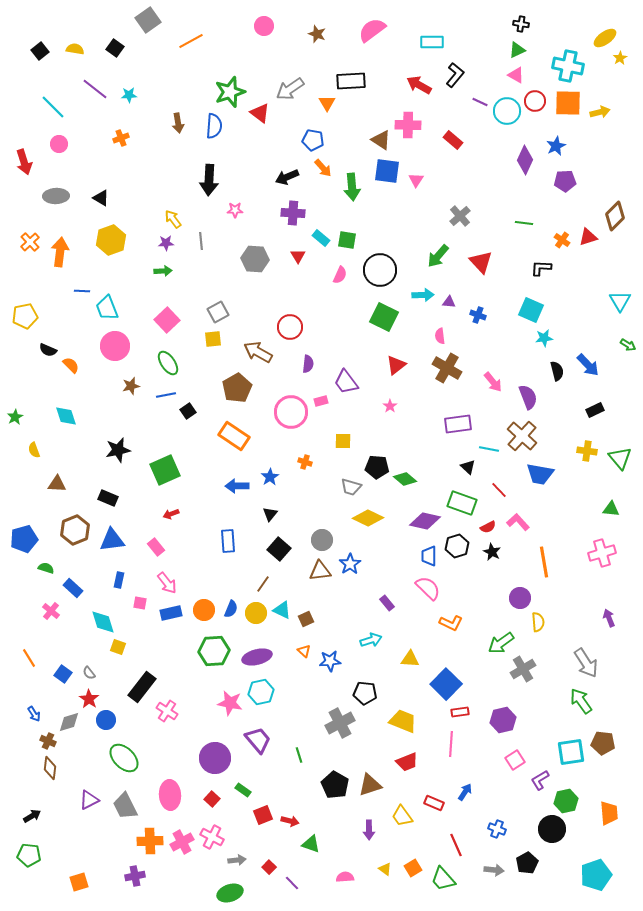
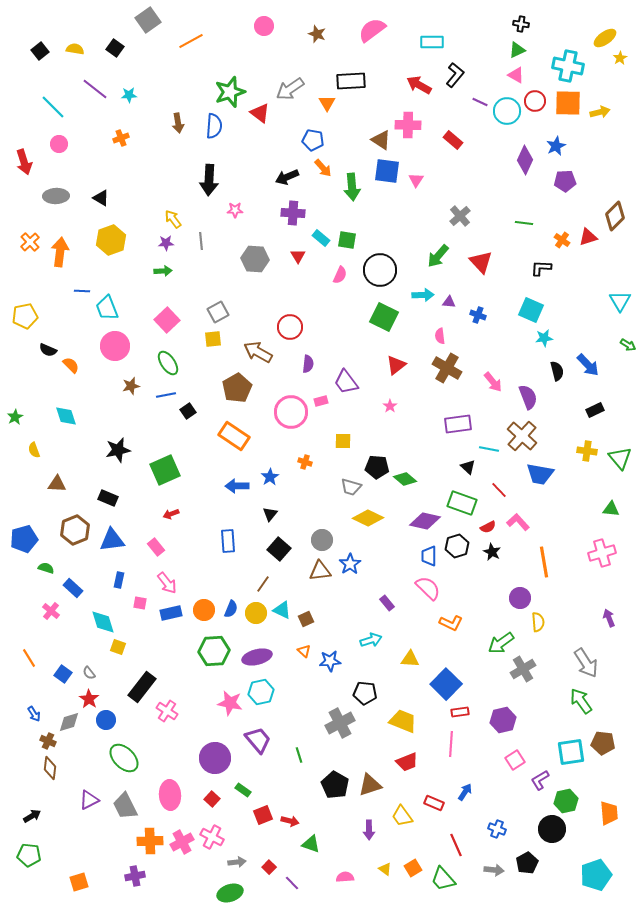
gray arrow at (237, 860): moved 2 px down
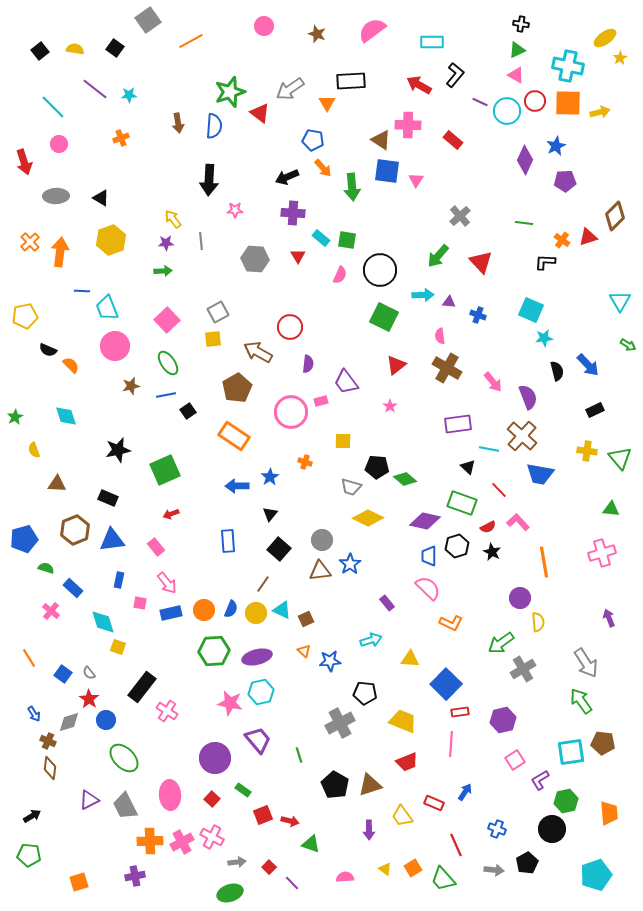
black L-shape at (541, 268): moved 4 px right, 6 px up
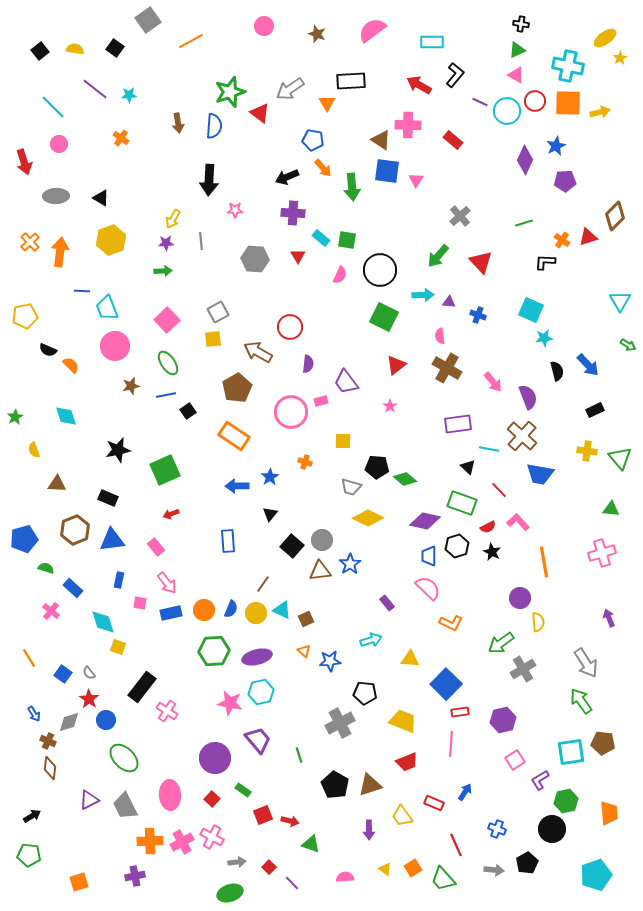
orange cross at (121, 138): rotated 35 degrees counterclockwise
yellow arrow at (173, 219): rotated 114 degrees counterclockwise
green line at (524, 223): rotated 24 degrees counterclockwise
black square at (279, 549): moved 13 px right, 3 px up
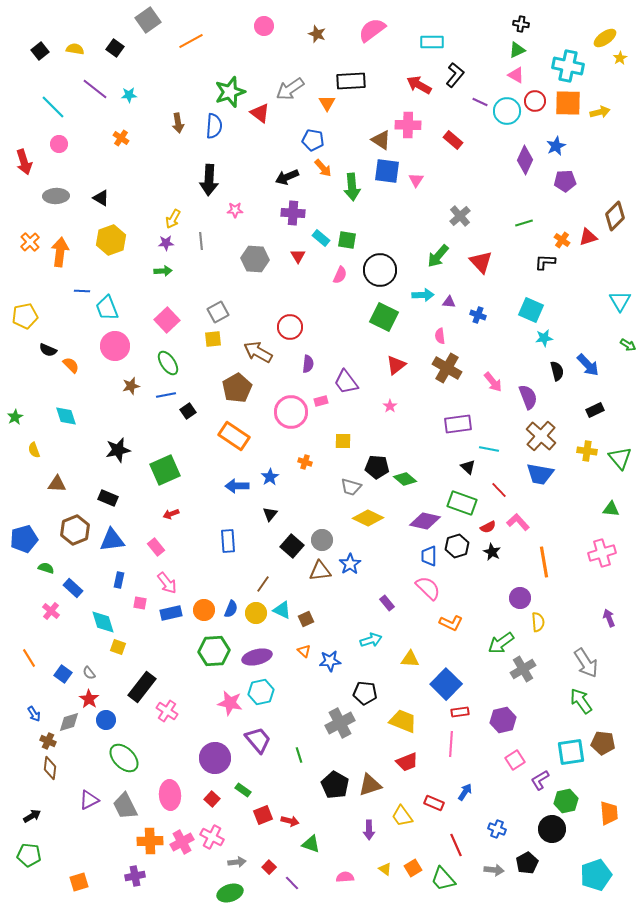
brown cross at (522, 436): moved 19 px right
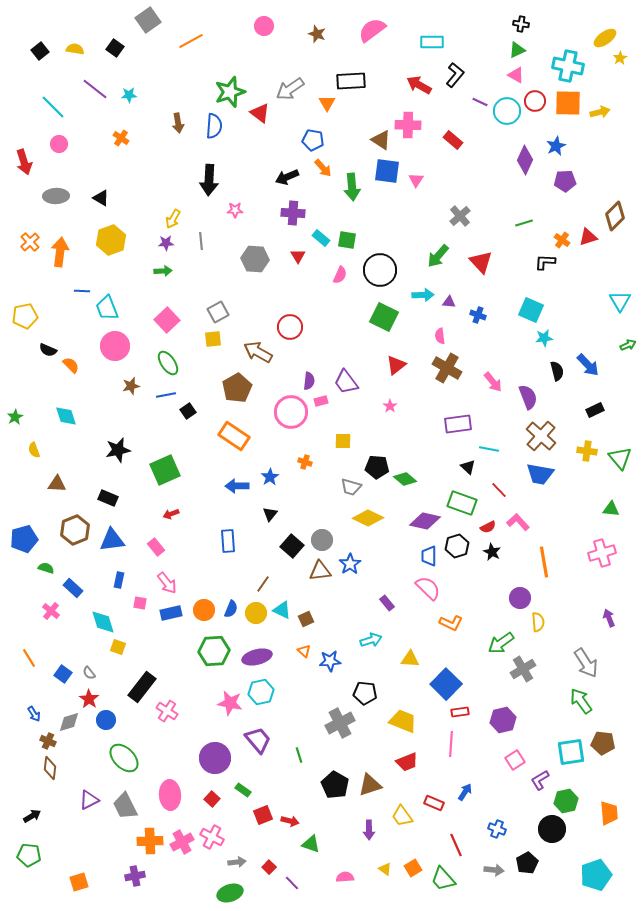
green arrow at (628, 345): rotated 56 degrees counterclockwise
purple semicircle at (308, 364): moved 1 px right, 17 px down
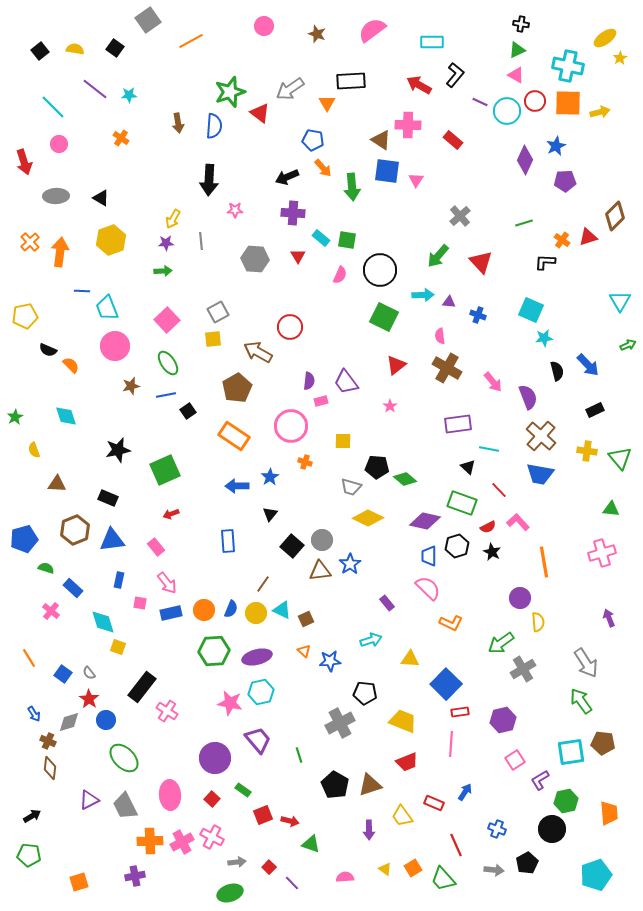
pink circle at (291, 412): moved 14 px down
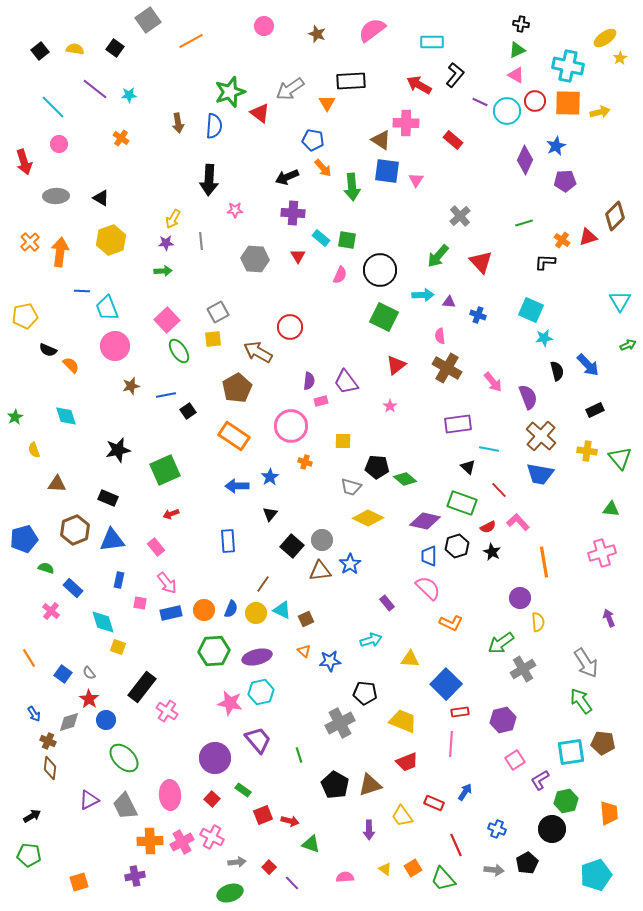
pink cross at (408, 125): moved 2 px left, 2 px up
green ellipse at (168, 363): moved 11 px right, 12 px up
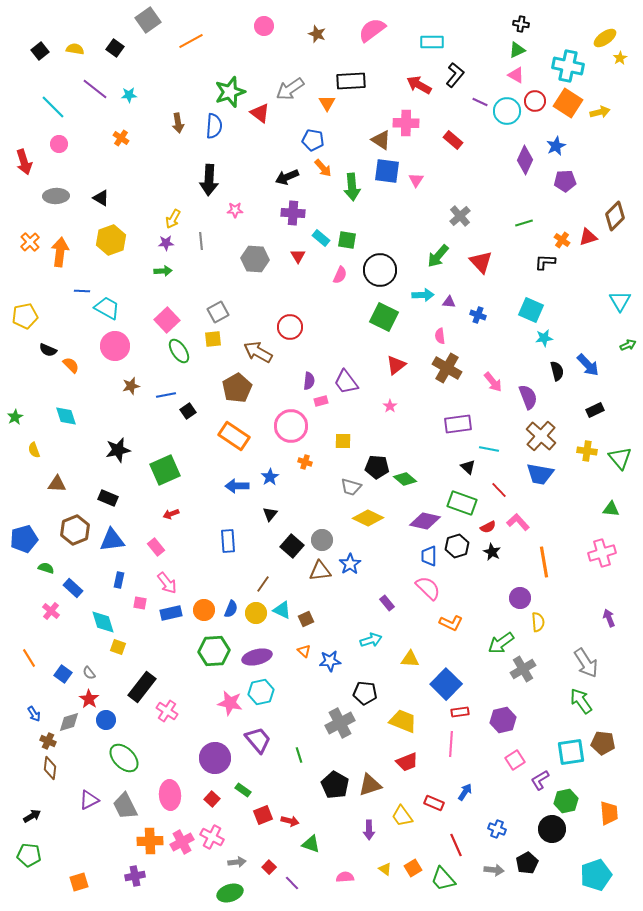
orange square at (568, 103): rotated 32 degrees clockwise
cyan trapezoid at (107, 308): rotated 140 degrees clockwise
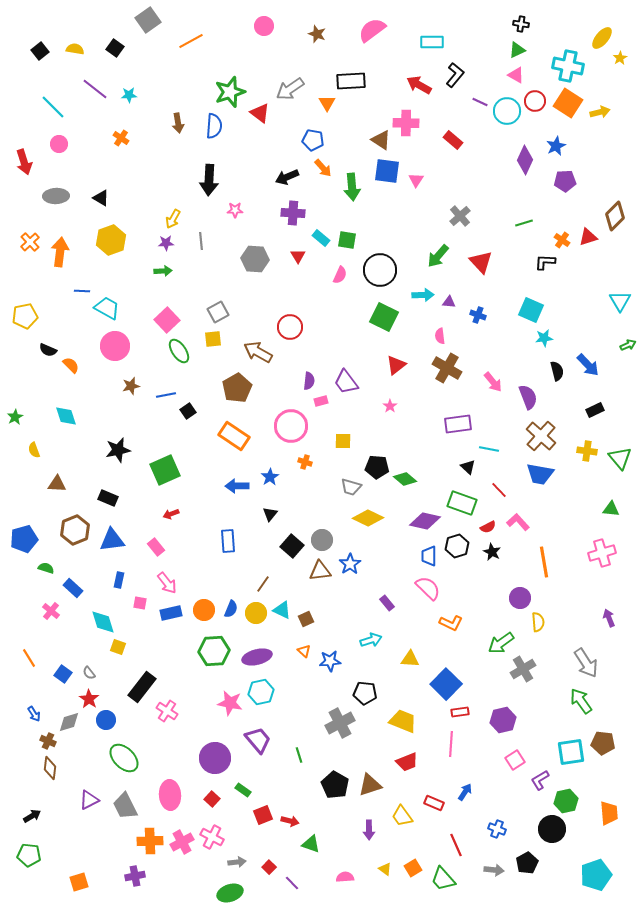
yellow ellipse at (605, 38): moved 3 px left; rotated 15 degrees counterclockwise
